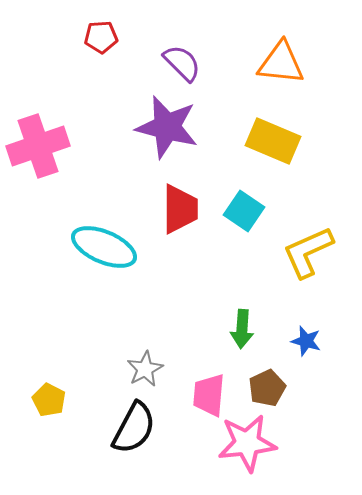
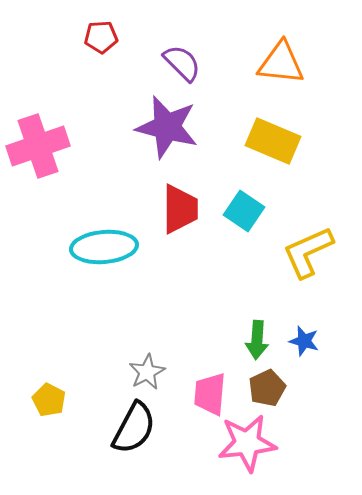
cyan ellipse: rotated 28 degrees counterclockwise
green arrow: moved 15 px right, 11 px down
blue star: moved 2 px left
gray star: moved 2 px right, 3 px down
pink trapezoid: moved 1 px right, 1 px up
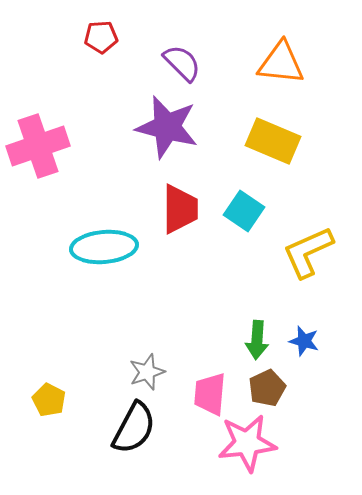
gray star: rotated 9 degrees clockwise
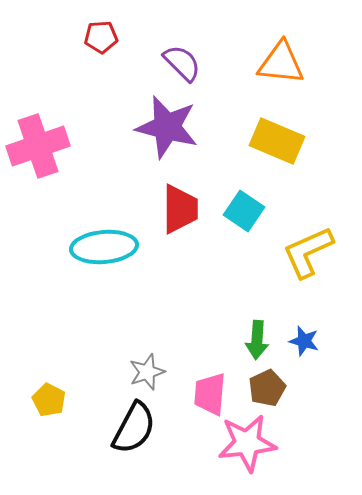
yellow rectangle: moved 4 px right
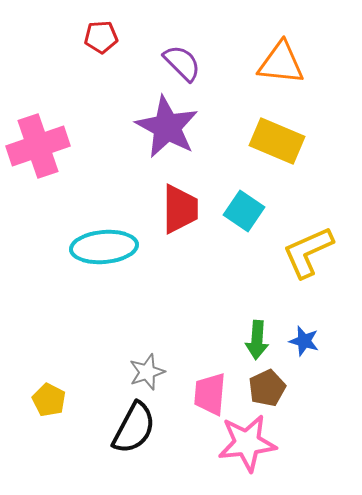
purple star: rotated 14 degrees clockwise
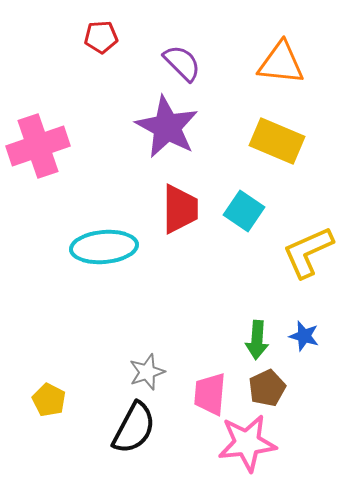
blue star: moved 5 px up
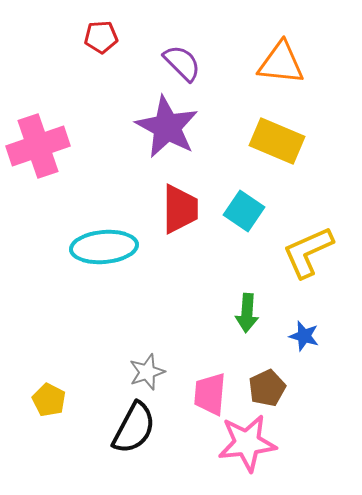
green arrow: moved 10 px left, 27 px up
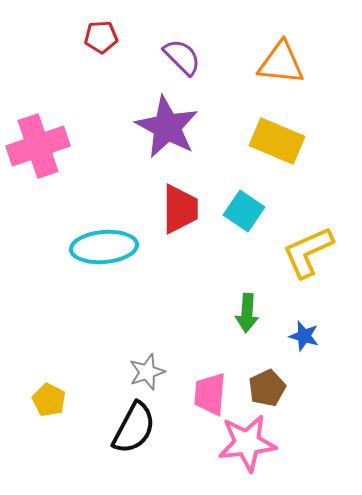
purple semicircle: moved 6 px up
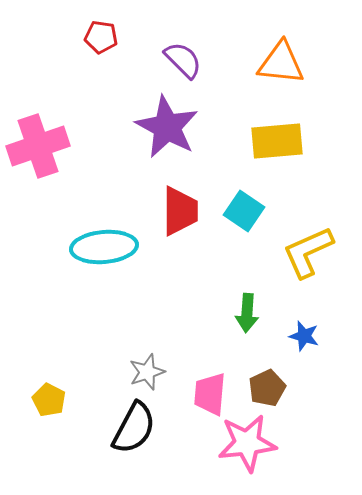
red pentagon: rotated 12 degrees clockwise
purple semicircle: moved 1 px right, 3 px down
yellow rectangle: rotated 28 degrees counterclockwise
red trapezoid: moved 2 px down
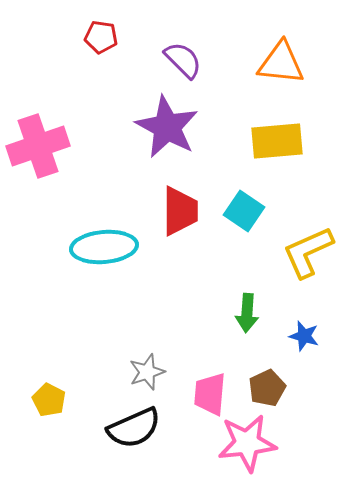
black semicircle: rotated 38 degrees clockwise
